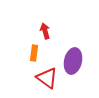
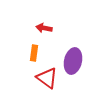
red arrow: moved 1 px left, 3 px up; rotated 63 degrees counterclockwise
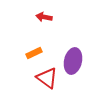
red arrow: moved 11 px up
orange rectangle: rotated 56 degrees clockwise
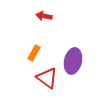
red arrow: moved 1 px up
orange rectangle: rotated 35 degrees counterclockwise
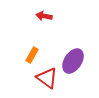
orange rectangle: moved 2 px left, 2 px down
purple ellipse: rotated 20 degrees clockwise
